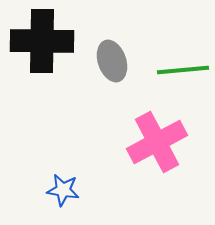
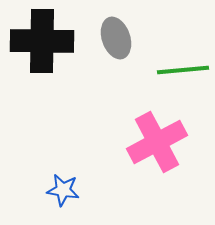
gray ellipse: moved 4 px right, 23 px up
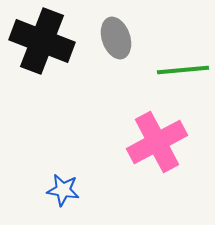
black cross: rotated 20 degrees clockwise
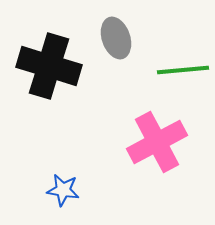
black cross: moved 7 px right, 25 px down; rotated 4 degrees counterclockwise
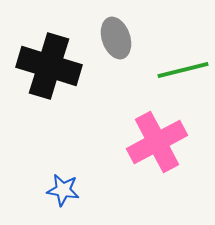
green line: rotated 9 degrees counterclockwise
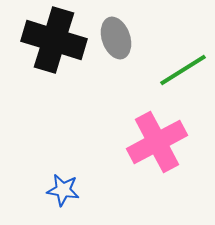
black cross: moved 5 px right, 26 px up
green line: rotated 18 degrees counterclockwise
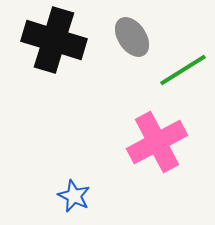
gray ellipse: moved 16 px right, 1 px up; rotated 15 degrees counterclockwise
blue star: moved 11 px right, 6 px down; rotated 16 degrees clockwise
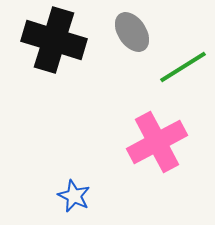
gray ellipse: moved 5 px up
green line: moved 3 px up
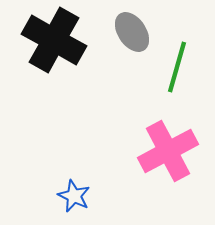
black cross: rotated 12 degrees clockwise
green line: moved 6 px left; rotated 42 degrees counterclockwise
pink cross: moved 11 px right, 9 px down
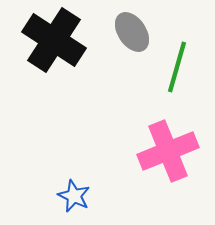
black cross: rotated 4 degrees clockwise
pink cross: rotated 6 degrees clockwise
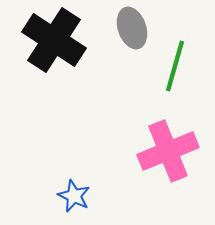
gray ellipse: moved 4 px up; rotated 15 degrees clockwise
green line: moved 2 px left, 1 px up
